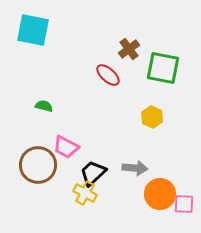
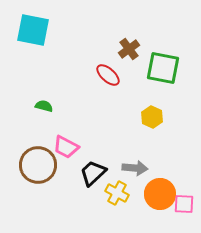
yellow cross: moved 32 px right
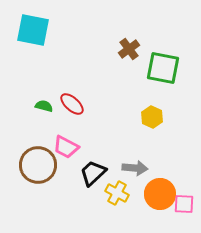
red ellipse: moved 36 px left, 29 px down
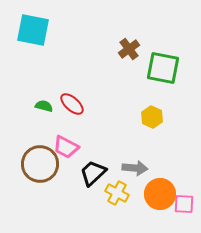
brown circle: moved 2 px right, 1 px up
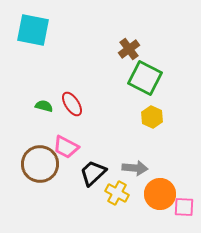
green square: moved 18 px left, 10 px down; rotated 16 degrees clockwise
red ellipse: rotated 15 degrees clockwise
pink square: moved 3 px down
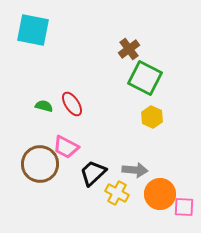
gray arrow: moved 2 px down
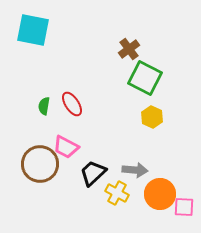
green semicircle: rotated 96 degrees counterclockwise
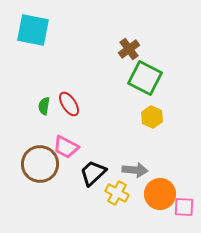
red ellipse: moved 3 px left
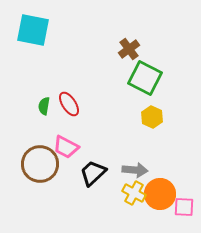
yellow cross: moved 17 px right
